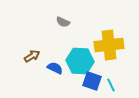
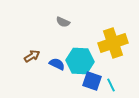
yellow cross: moved 4 px right, 2 px up; rotated 12 degrees counterclockwise
blue semicircle: moved 2 px right, 4 px up
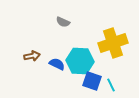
brown arrow: rotated 21 degrees clockwise
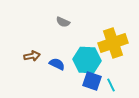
cyan hexagon: moved 7 px right, 1 px up
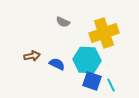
yellow cross: moved 9 px left, 10 px up
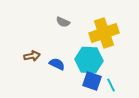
cyan hexagon: moved 2 px right
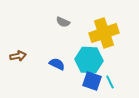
brown arrow: moved 14 px left
cyan line: moved 1 px left, 3 px up
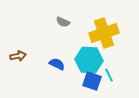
cyan line: moved 1 px left, 7 px up
